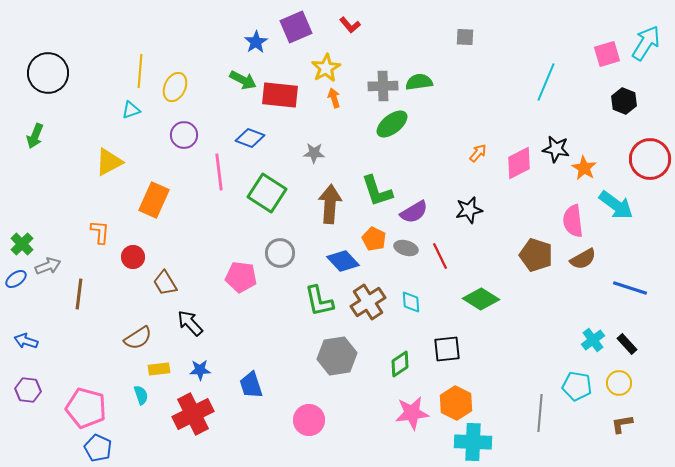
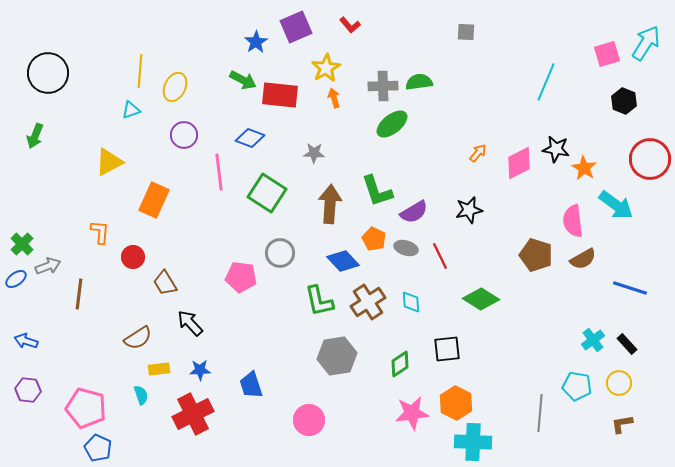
gray square at (465, 37): moved 1 px right, 5 px up
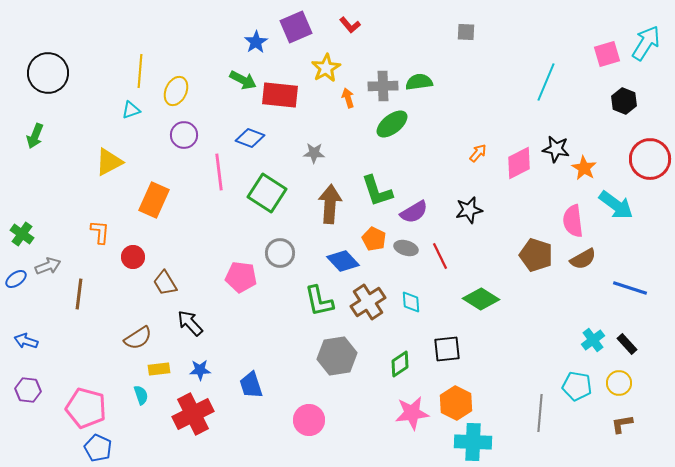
yellow ellipse at (175, 87): moved 1 px right, 4 px down
orange arrow at (334, 98): moved 14 px right
green cross at (22, 244): moved 10 px up; rotated 10 degrees counterclockwise
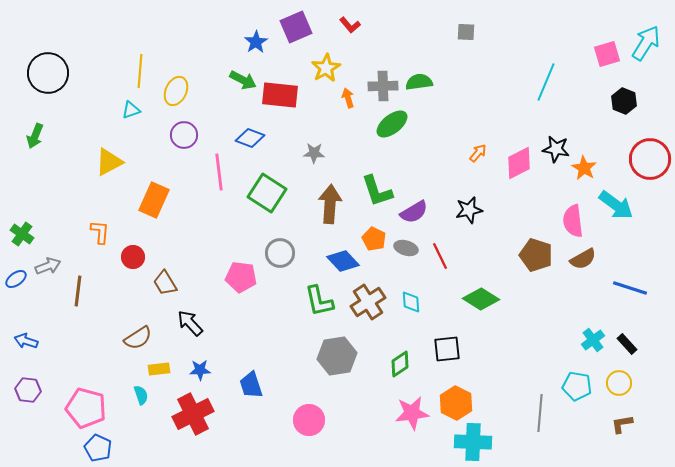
brown line at (79, 294): moved 1 px left, 3 px up
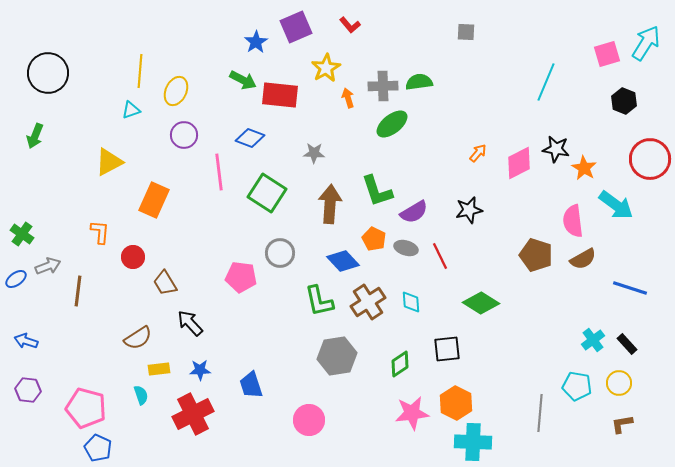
green diamond at (481, 299): moved 4 px down
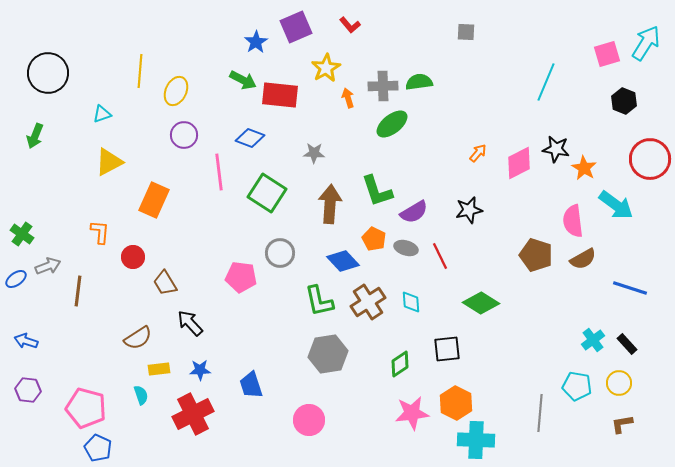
cyan triangle at (131, 110): moved 29 px left, 4 px down
gray hexagon at (337, 356): moved 9 px left, 2 px up
cyan cross at (473, 442): moved 3 px right, 2 px up
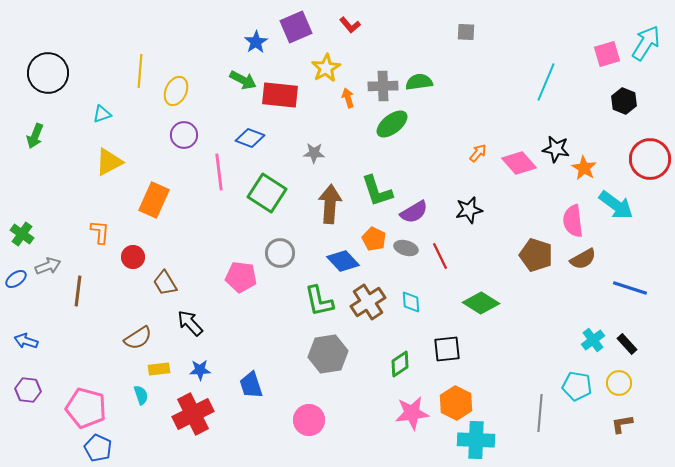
pink diamond at (519, 163): rotated 76 degrees clockwise
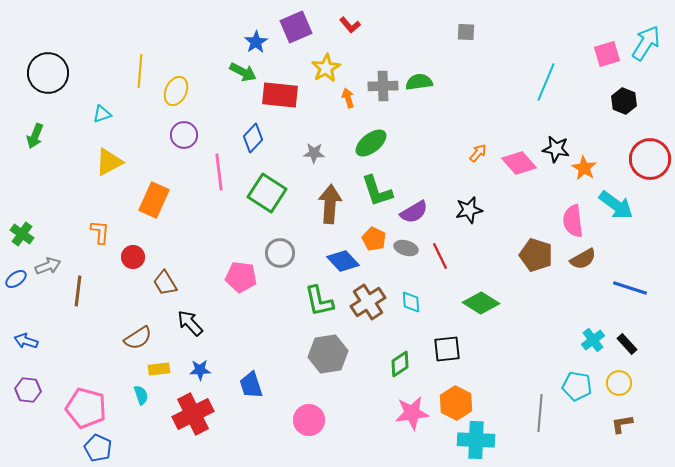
green arrow at (243, 80): moved 8 px up
green ellipse at (392, 124): moved 21 px left, 19 px down
blue diamond at (250, 138): moved 3 px right; rotated 68 degrees counterclockwise
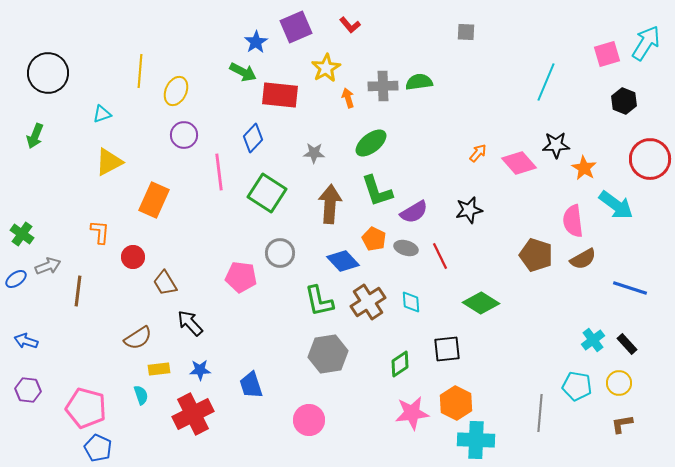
black star at (556, 149): moved 4 px up; rotated 12 degrees counterclockwise
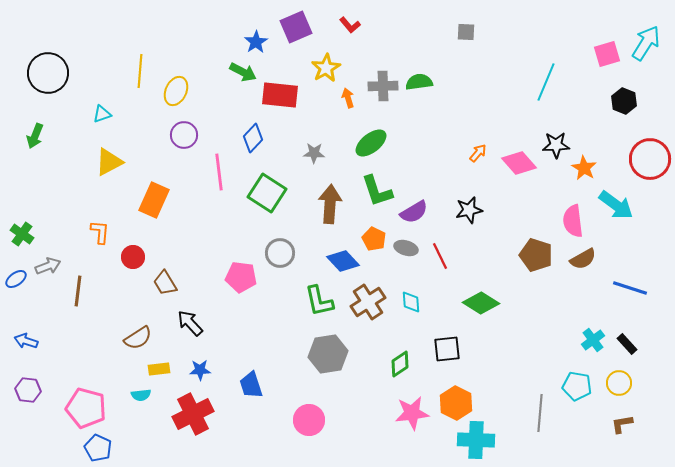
cyan semicircle at (141, 395): rotated 102 degrees clockwise
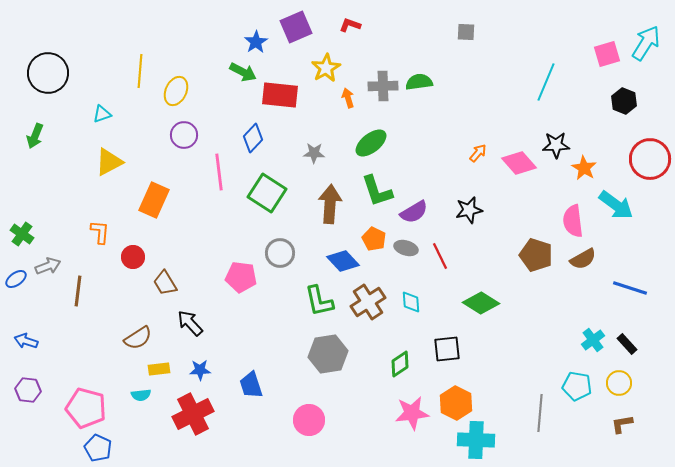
red L-shape at (350, 25): rotated 150 degrees clockwise
